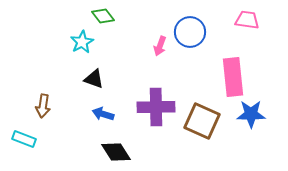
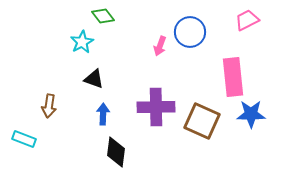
pink trapezoid: rotated 35 degrees counterclockwise
brown arrow: moved 6 px right
blue arrow: rotated 75 degrees clockwise
black diamond: rotated 40 degrees clockwise
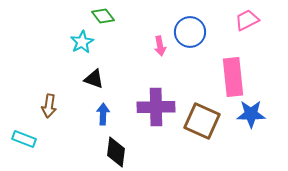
pink arrow: rotated 30 degrees counterclockwise
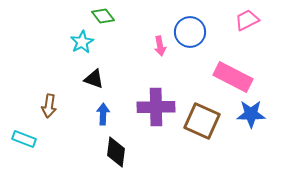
pink rectangle: rotated 57 degrees counterclockwise
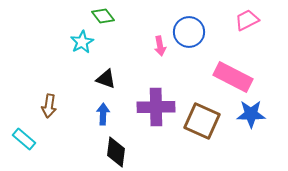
blue circle: moved 1 px left
black triangle: moved 12 px right
cyan rectangle: rotated 20 degrees clockwise
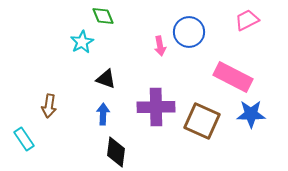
green diamond: rotated 15 degrees clockwise
cyan rectangle: rotated 15 degrees clockwise
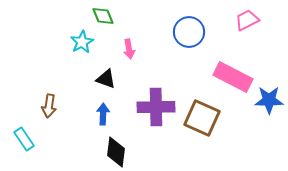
pink arrow: moved 31 px left, 3 px down
blue star: moved 18 px right, 14 px up
brown square: moved 3 px up
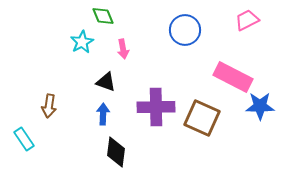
blue circle: moved 4 px left, 2 px up
pink arrow: moved 6 px left
black triangle: moved 3 px down
blue star: moved 9 px left, 6 px down
